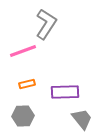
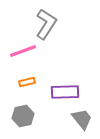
orange rectangle: moved 2 px up
gray hexagon: rotated 10 degrees counterclockwise
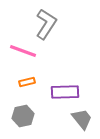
pink line: rotated 40 degrees clockwise
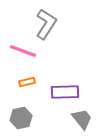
gray hexagon: moved 2 px left, 2 px down
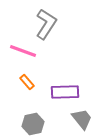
orange rectangle: rotated 63 degrees clockwise
gray hexagon: moved 12 px right, 6 px down
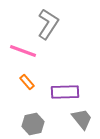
gray L-shape: moved 2 px right
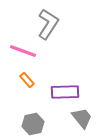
orange rectangle: moved 2 px up
gray trapezoid: moved 1 px up
